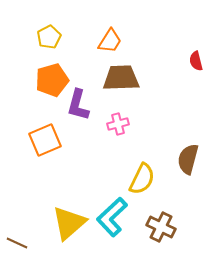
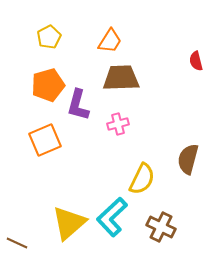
orange pentagon: moved 4 px left, 5 px down
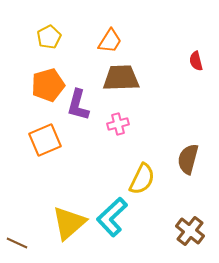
brown cross: moved 29 px right, 4 px down; rotated 12 degrees clockwise
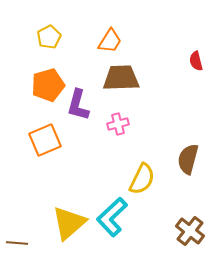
brown line: rotated 20 degrees counterclockwise
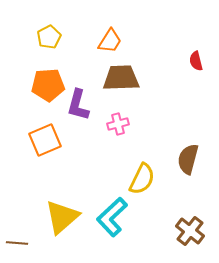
orange pentagon: rotated 12 degrees clockwise
yellow triangle: moved 7 px left, 6 px up
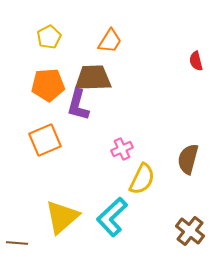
brown trapezoid: moved 28 px left
pink cross: moved 4 px right, 25 px down; rotated 10 degrees counterclockwise
